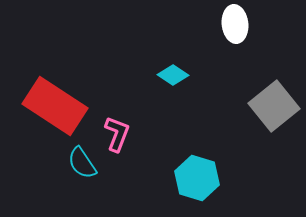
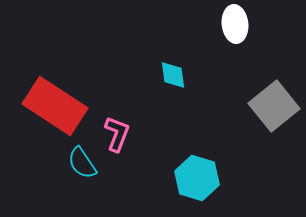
cyan diamond: rotated 48 degrees clockwise
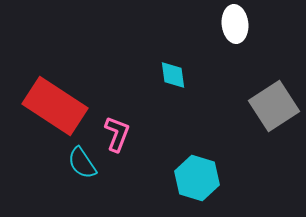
gray square: rotated 6 degrees clockwise
